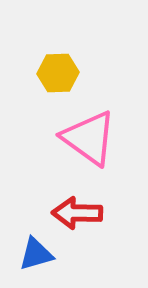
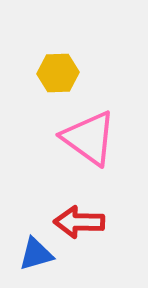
red arrow: moved 2 px right, 9 px down
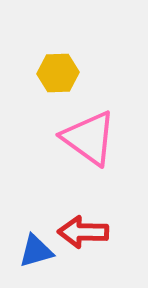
red arrow: moved 4 px right, 10 px down
blue triangle: moved 3 px up
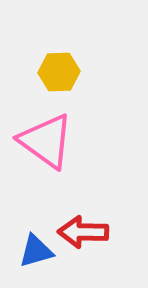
yellow hexagon: moved 1 px right, 1 px up
pink triangle: moved 43 px left, 3 px down
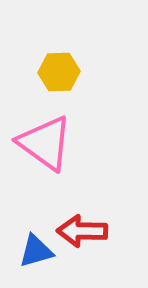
pink triangle: moved 1 px left, 2 px down
red arrow: moved 1 px left, 1 px up
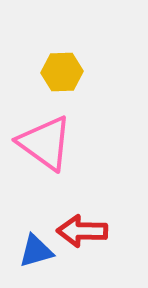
yellow hexagon: moved 3 px right
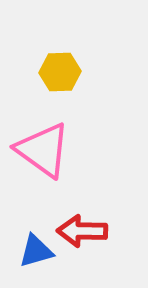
yellow hexagon: moved 2 px left
pink triangle: moved 2 px left, 7 px down
